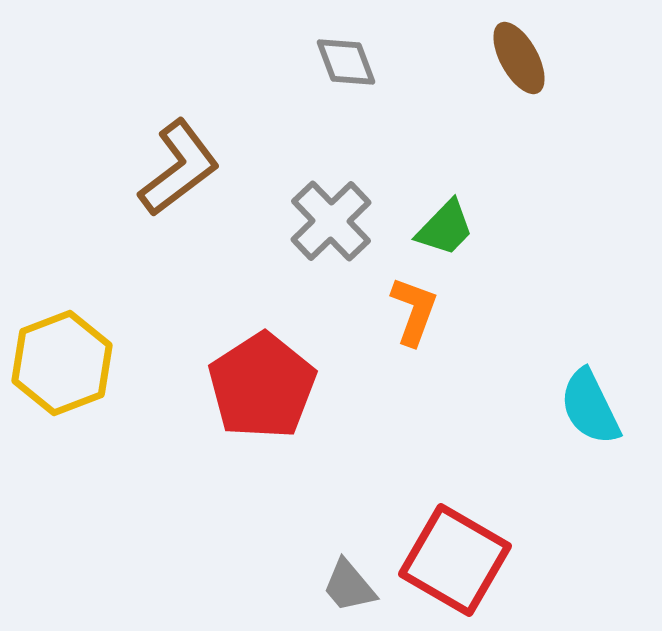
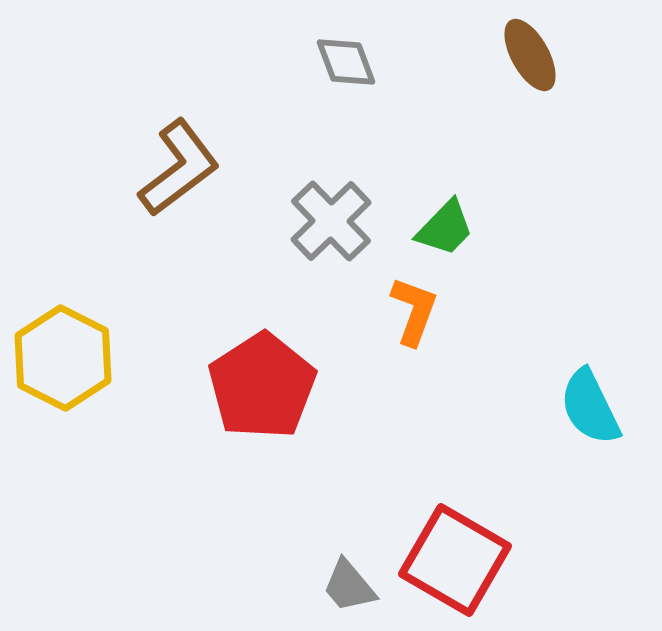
brown ellipse: moved 11 px right, 3 px up
yellow hexagon: moved 1 px right, 5 px up; rotated 12 degrees counterclockwise
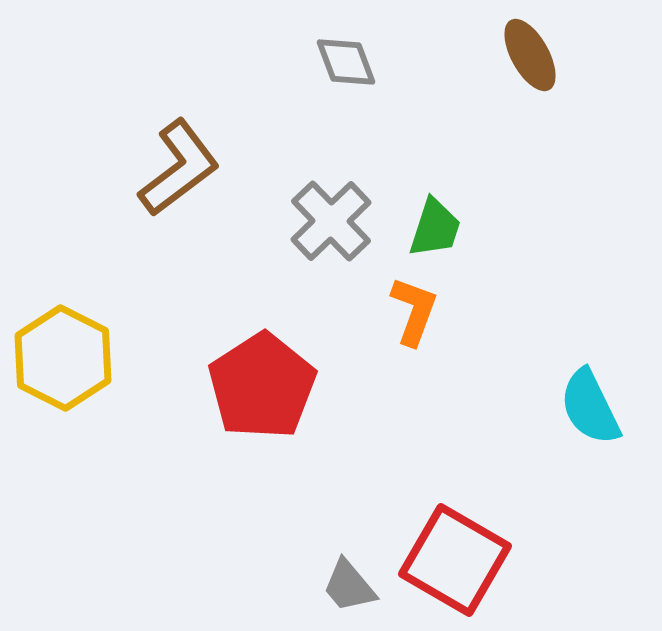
green trapezoid: moved 10 px left; rotated 26 degrees counterclockwise
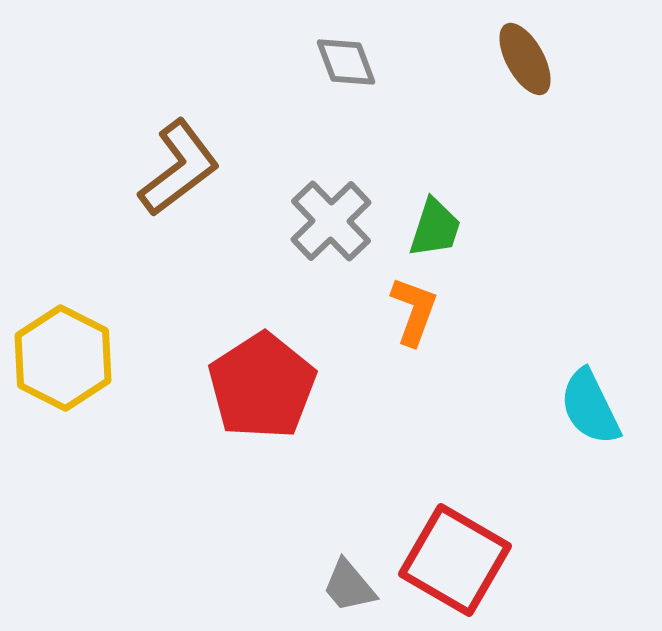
brown ellipse: moved 5 px left, 4 px down
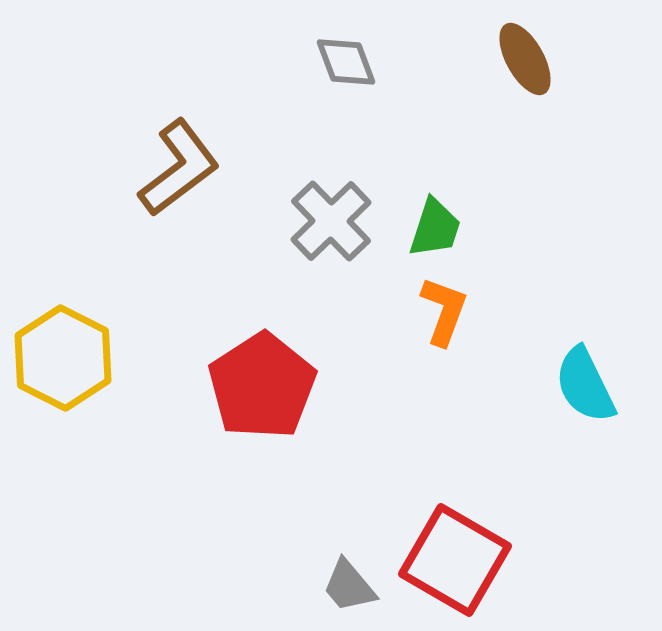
orange L-shape: moved 30 px right
cyan semicircle: moved 5 px left, 22 px up
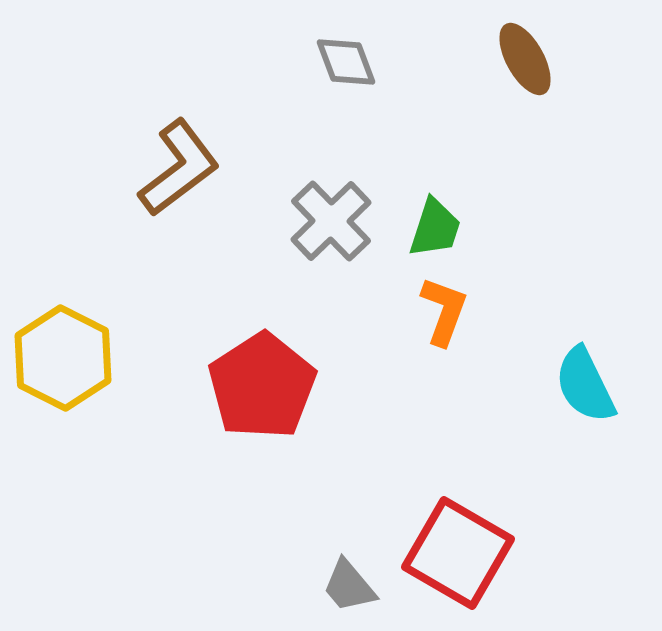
red square: moved 3 px right, 7 px up
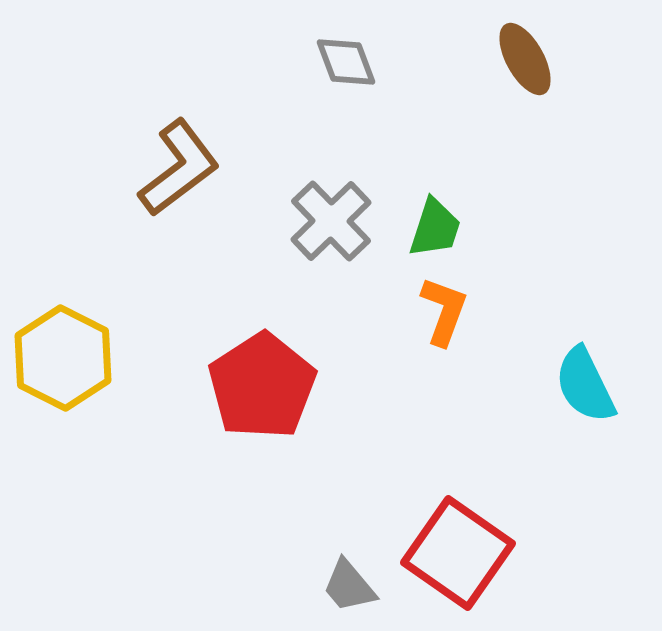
red square: rotated 5 degrees clockwise
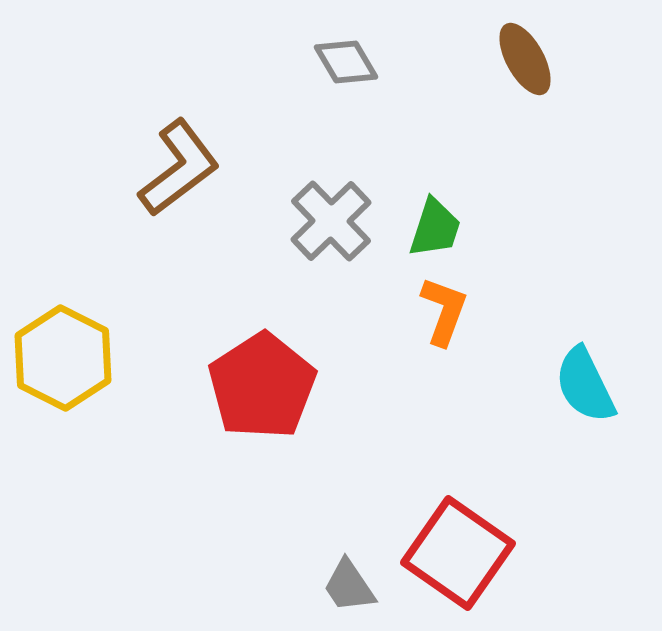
gray diamond: rotated 10 degrees counterclockwise
gray trapezoid: rotated 6 degrees clockwise
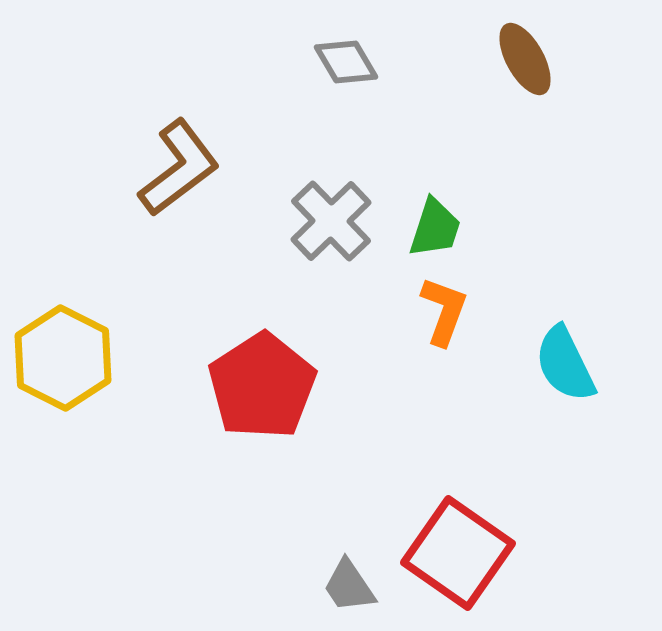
cyan semicircle: moved 20 px left, 21 px up
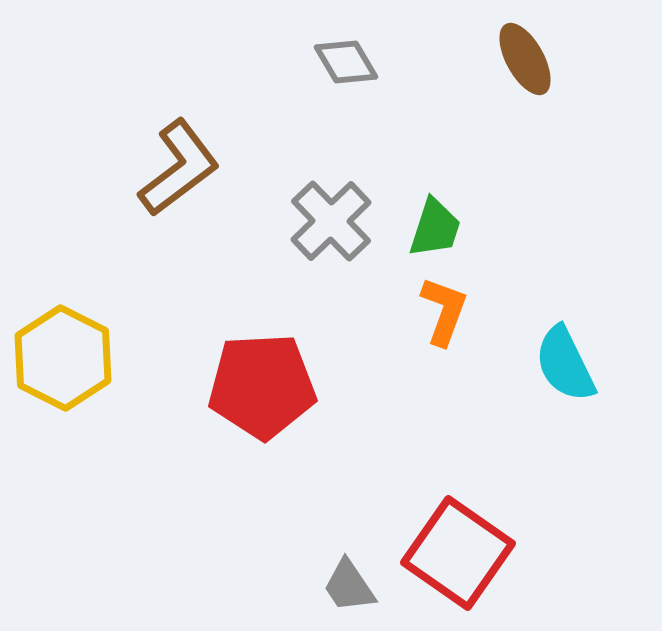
red pentagon: rotated 30 degrees clockwise
